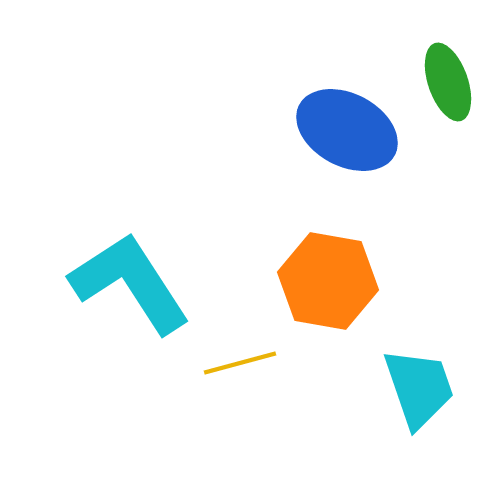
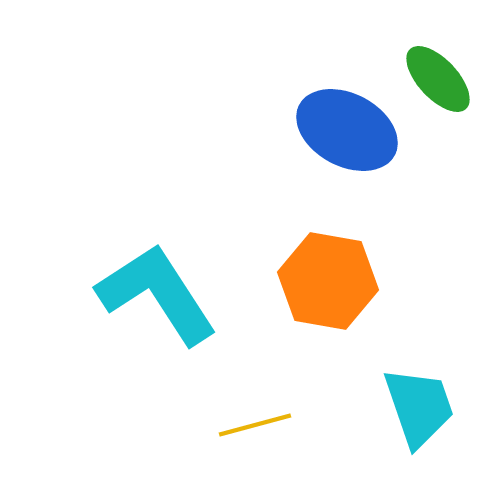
green ellipse: moved 10 px left, 3 px up; rotated 24 degrees counterclockwise
cyan L-shape: moved 27 px right, 11 px down
yellow line: moved 15 px right, 62 px down
cyan trapezoid: moved 19 px down
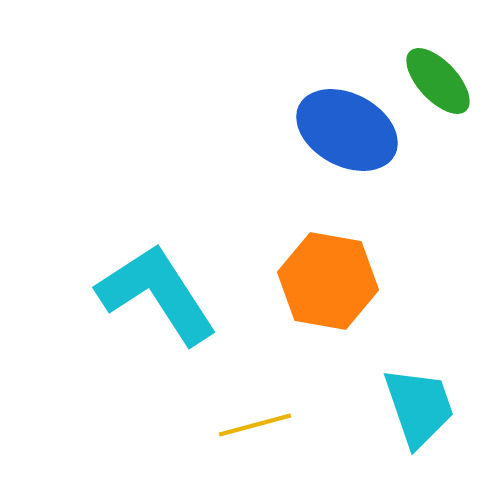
green ellipse: moved 2 px down
